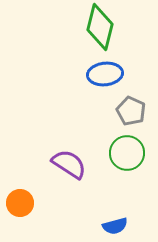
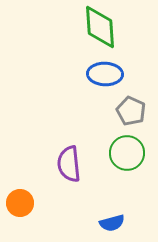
green diamond: rotated 18 degrees counterclockwise
blue ellipse: rotated 8 degrees clockwise
purple semicircle: rotated 129 degrees counterclockwise
blue semicircle: moved 3 px left, 3 px up
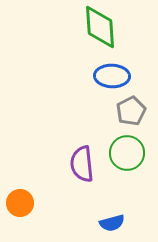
blue ellipse: moved 7 px right, 2 px down
gray pentagon: rotated 20 degrees clockwise
purple semicircle: moved 13 px right
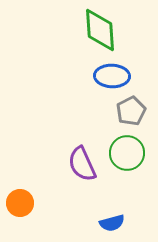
green diamond: moved 3 px down
purple semicircle: rotated 18 degrees counterclockwise
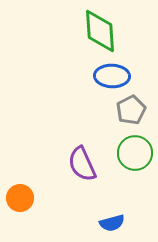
green diamond: moved 1 px down
gray pentagon: moved 1 px up
green circle: moved 8 px right
orange circle: moved 5 px up
